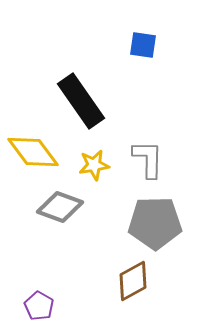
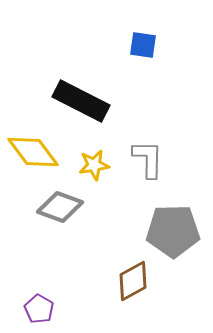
black rectangle: rotated 28 degrees counterclockwise
gray pentagon: moved 18 px right, 8 px down
purple pentagon: moved 3 px down
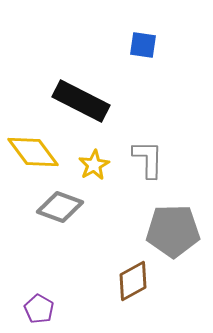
yellow star: rotated 20 degrees counterclockwise
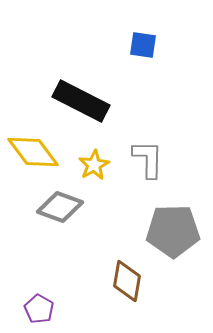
brown diamond: moved 6 px left; rotated 51 degrees counterclockwise
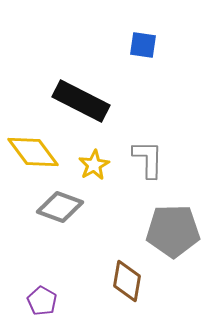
purple pentagon: moved 3 px right, 8 px up
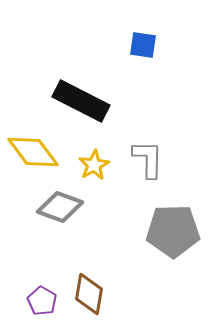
brown diamond: moved 38 px left, 13 px down
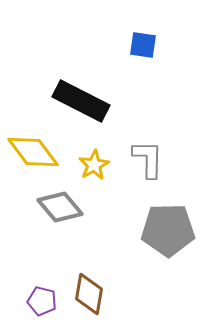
gray diamond: rotated 30 degrees clockwise
gray pentagon: moved 5 px left, 1 px up
purple pentagon: rotated 16 degrees counterclockwise
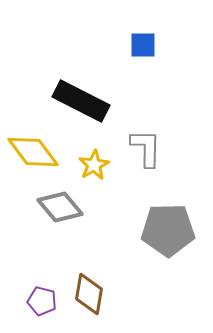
blue square: rotated 8 degrees counterclockwise
gray L-shape: moved 2 px left, 11 px up
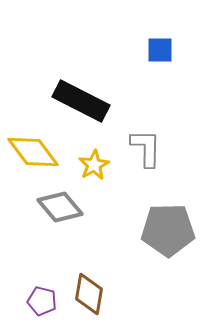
blue square: moved 17 px right, 5 px down
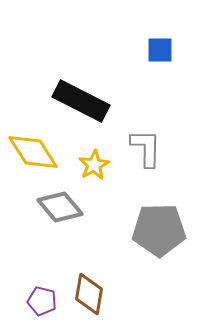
yellow diamond: rotated 4 degrees clockwise
gray pentagon: moved 9 px left
